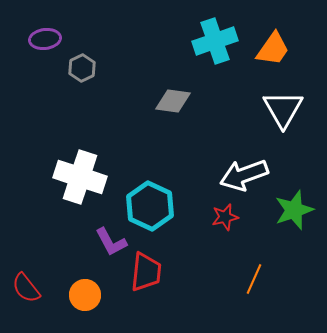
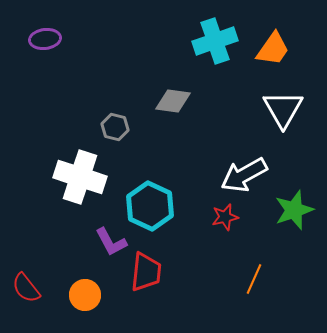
gray hexagon: moved 33 px right, 59 px down; rotated 20 degrees counterclockwise
white arrow: rotated 9 degrees counterclockwise
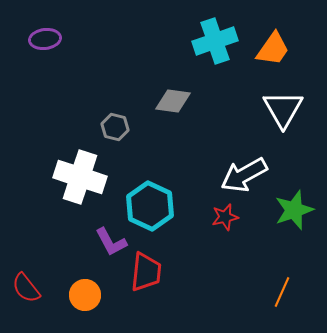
orange line: moved 28 px right, 13 px down
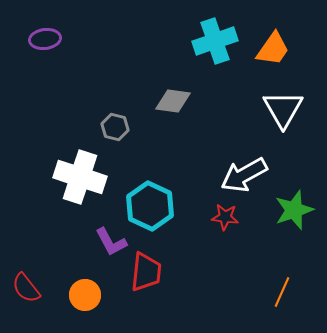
red star: rotated 20 degrees clockwise
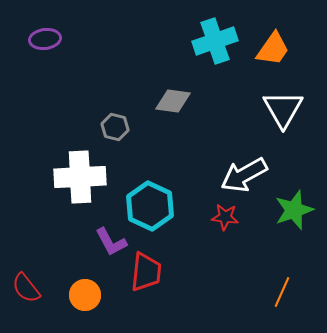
white cross: rotated 21 degrees counterclockwise
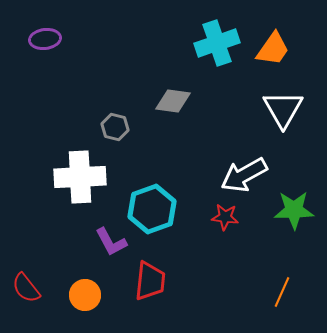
cyan cross: moved 2 px right, 2 px down
cyan hexagon: moved 2 px right, 3 px down; rotated 15 degrees clockwise
green star: rotated 18 degrees clockwise
red trapezoid: moved 4 px right, 9 px down
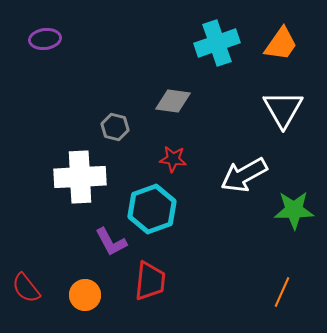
orange trapezoid: moved 8 px right, 5 px up
red star: moved 52 px left, 58 px up
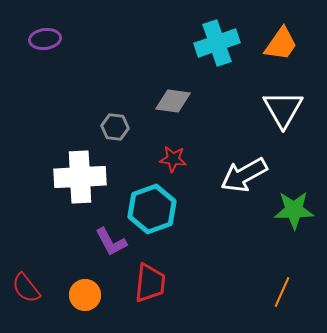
gray hexagon: rotated 8 degrees counterclockwise
red trapezoid: moved 2 px down
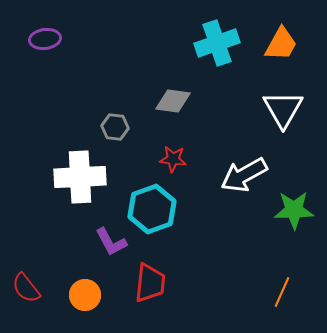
orange trapezoid: rotated 6 degrees counterclockwise
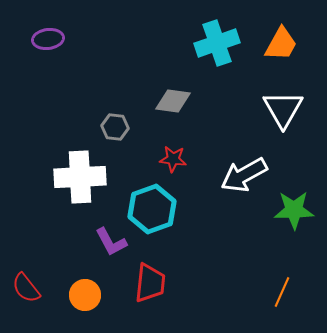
purple ellipse: moved 3 px right
